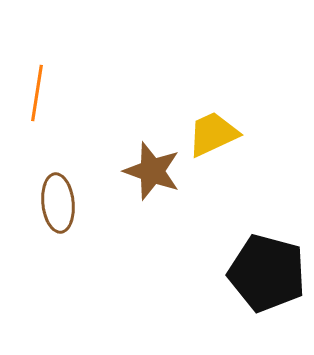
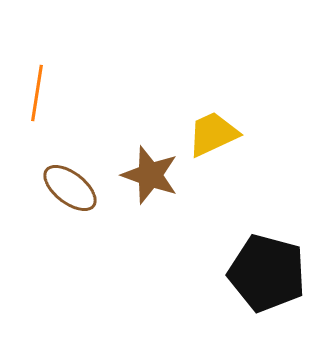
brown star: moved 2 px left, 4 px down
brown ellipse: moved 12 px right, 15 px up; rotated 46 degrees counterclockwise
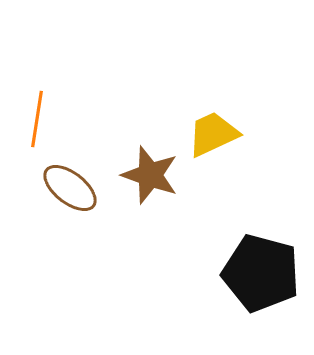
orange line: moved 26 px down
black pentagon: moved 6 px left
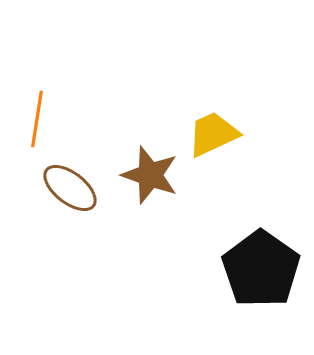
black pentagon: moved 4 px up; rotated 20 degrees clockwise
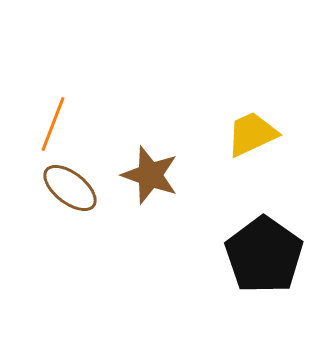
orange line: moved 16 px right, 5 px down; rotated 12 degrees clockwise
yellow trapezoid: moved 39 px right
black pentagon: moved 3 px right, 14 px up
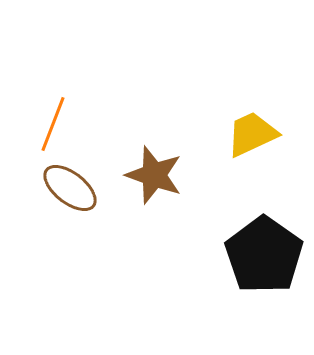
brown star: moved 4 px right
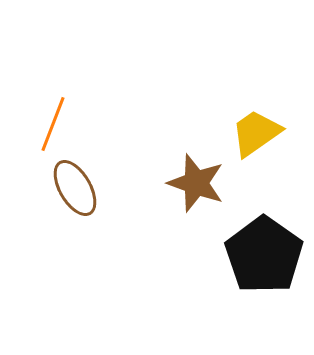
yellow trapezoid: moved 4 px right, 1 px up; rotated 10 degrees counterclockwise
brown star: moved 42 px right, 8 px down
brown ellipse: moved 5 px right; rotated 22 degrees clockwise
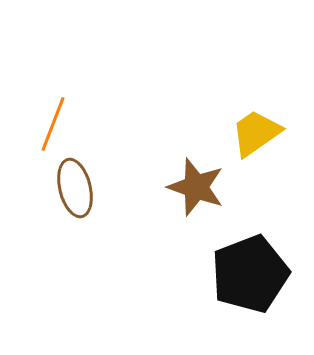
brown star: moved 4 px down
brown ellipse: rotated 16 degrees clockwise
black pentagon: moved 14 px left, 19 px down; rotated 16 degrees clockwise
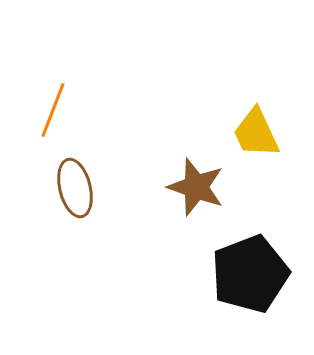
orange line: moved 14 px up
yellow trapezoid: rotated 80 degrees counterclockwise
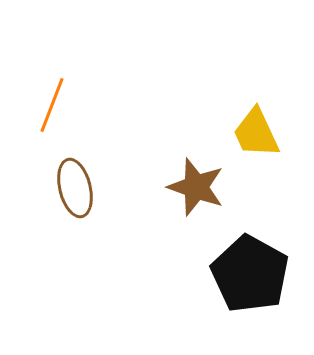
orange line: moved 1 px left, 5 px up
black pentagon: rotated 22 degrees counterclockwise
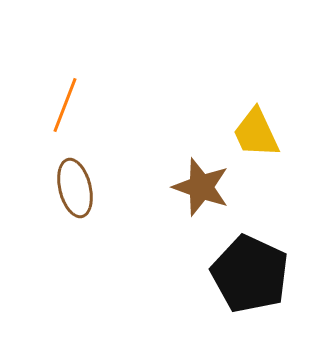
orange line: moved 13 px right
brown star: moved 5 px right
black pentagon: rotated 4 degrees counterclockwise
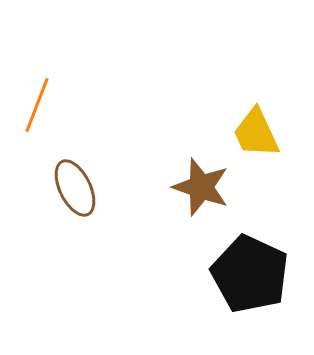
orange line: moved 28 px left
brown ellipse: rotated 12 degrees counterclockwise
